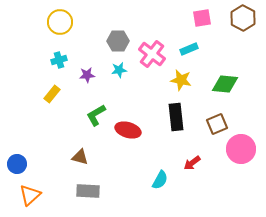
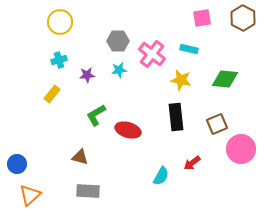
cyan rectangle: rotated 36 degrees clockwise
green diamond: moved 5 px up
cyan semicircle: moved 1 px right, 4 px up
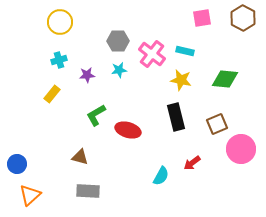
cyan rectangle: moved 4 px left, 2 px down
black rectangle: rotated 8 degrees counterclockwise
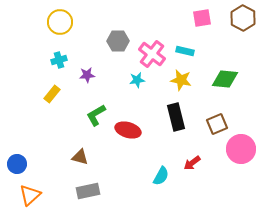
cyan star: moved 18 px right, 10 px down
gray rectangle: rotated 15 degrees counterclockwise
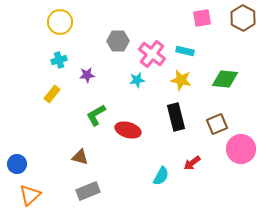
gray rectangle: rotated 10 degrees counterclockwise
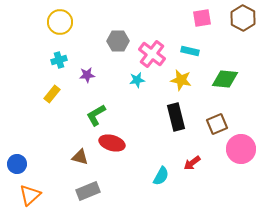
cyan rectangle: moved 5 px right
red ellipse: moved 16 px left, 13 px down
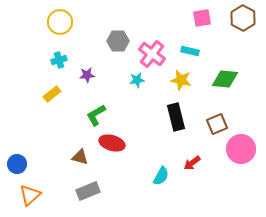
yellow rectangle: rotated 12 degrees clockwise
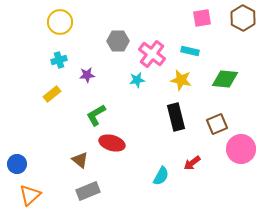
brown triangle: moved 3 px down; rotated 24 degrees clockwise
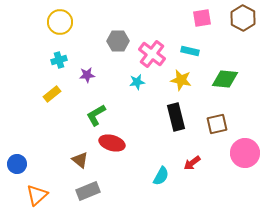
cyan star: moved 2 px down
brown square: rotated 10 degrees clockwise
pink circle: moved 4 px right, 4 px down
orange triangle: moved 7 px right
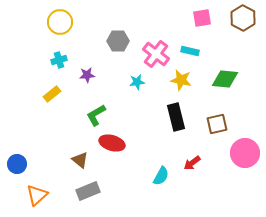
pink cross: moved 4 px right
